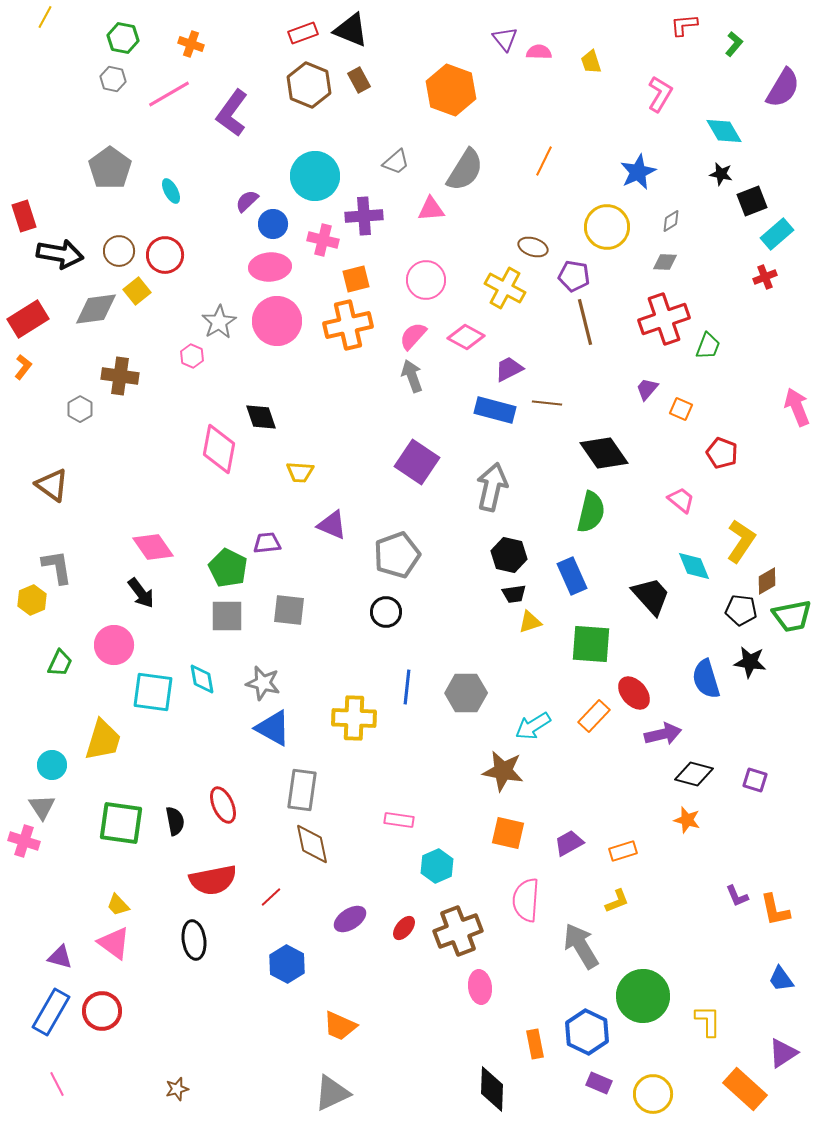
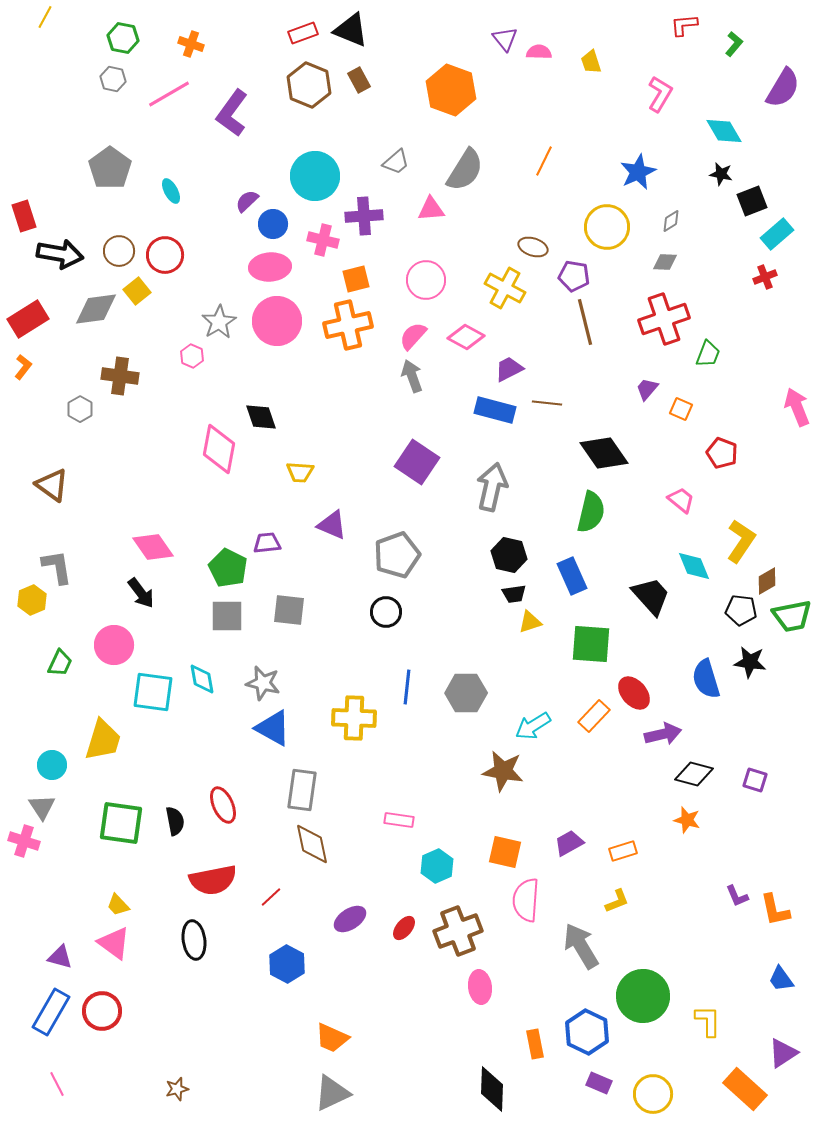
green trapezoid at (708, 346): moved 8 px down
orange square at (508, 833): moved 3 px left, 19 px down
orange trapezoid at (340, 1026): moved 8 px left, 12 px down
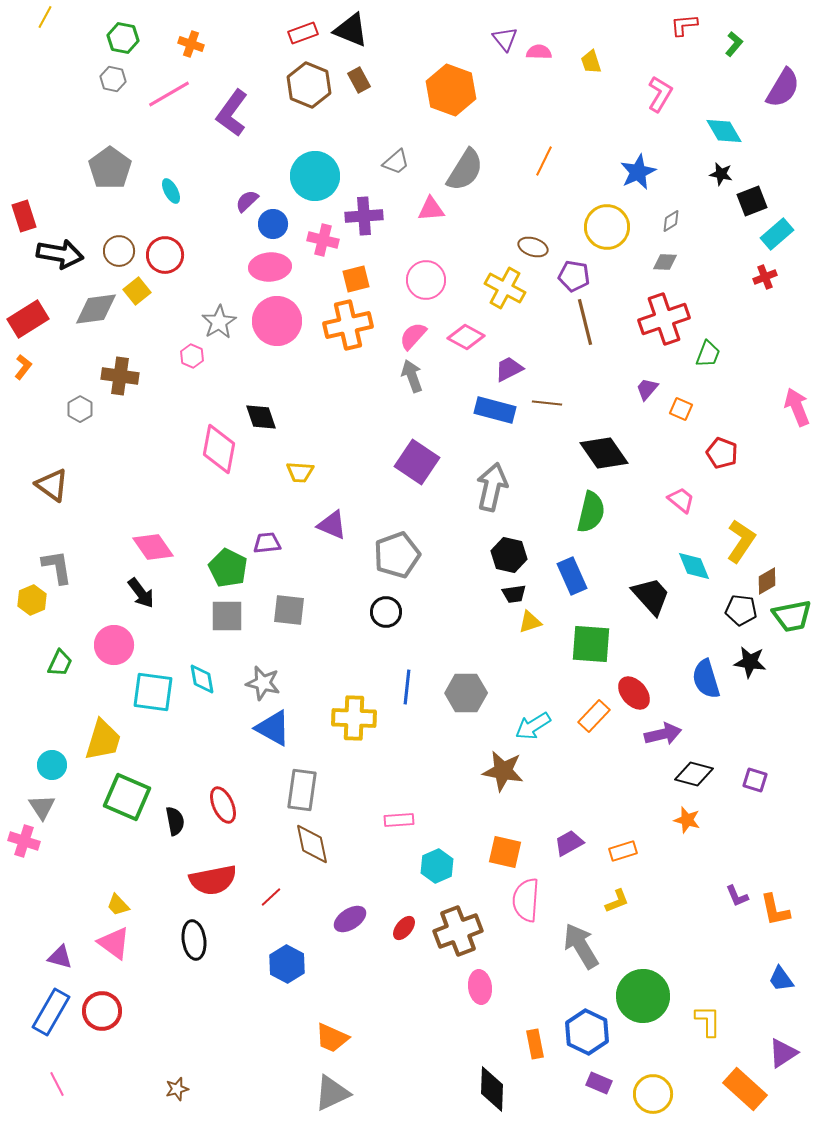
pink rectangle at (399, 820): rotated 12 degrees counterclockwise
green square at (121, 823): moved 6 px right, 26 px up; rotated 15 degrees clockwise
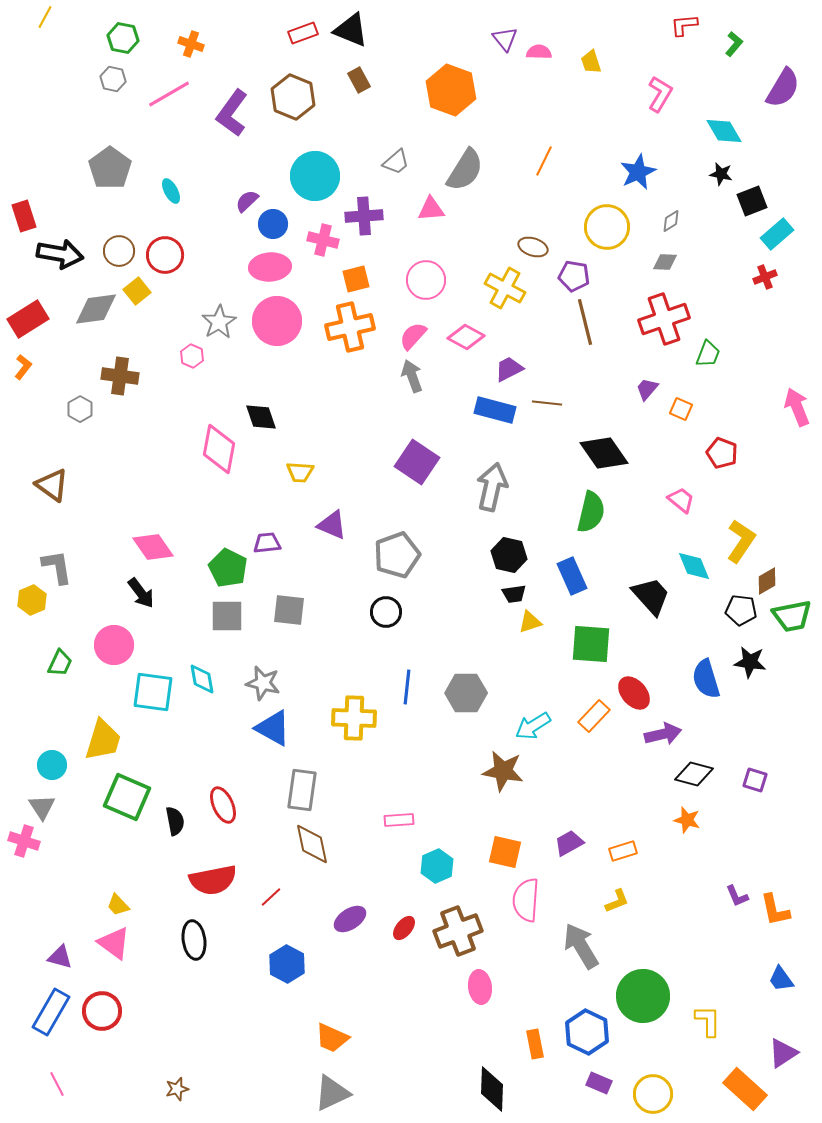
brown hexagon at (309, 85): moved 16 px left, 12 px down
orange cross at (348, 325): moved 2 px right, 2 px down
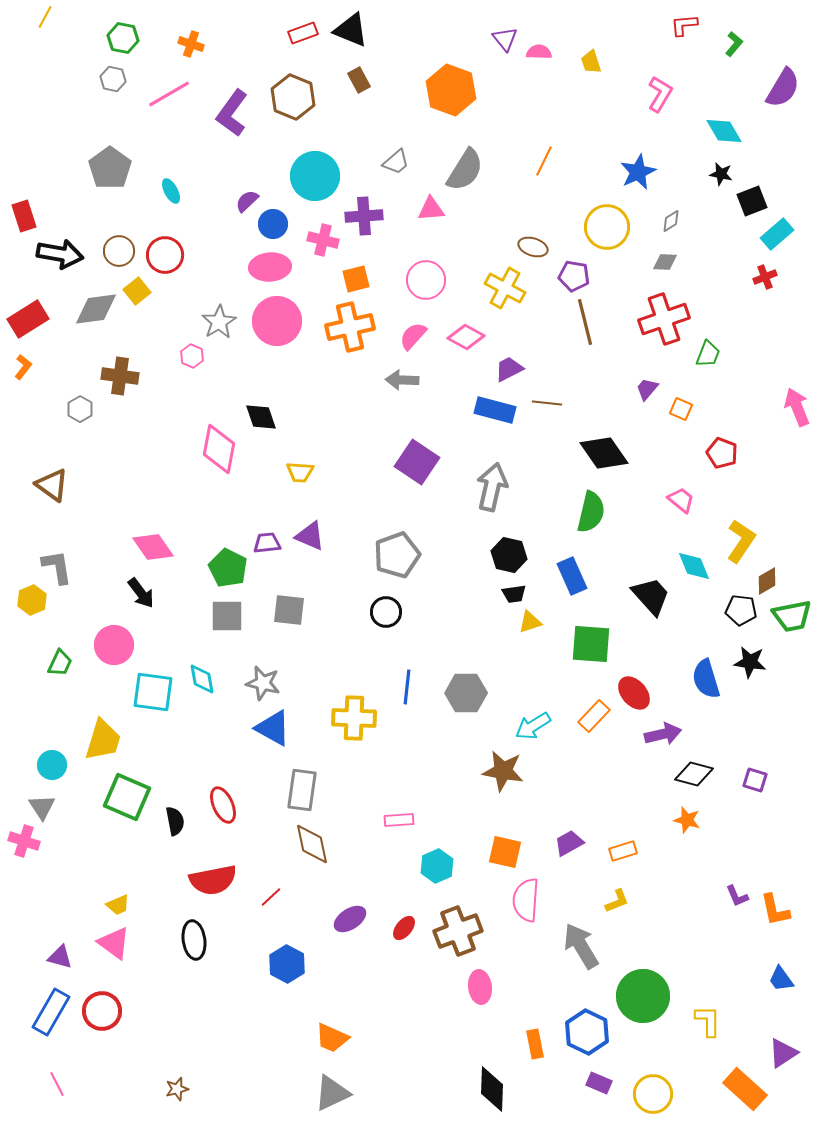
gray arrow at (412, 376): moved 10 px left, 4 px down; rotated 68 degrees counterclockwise
purple triangle at (332, 525): moved 22 px left, 11 px down
yellow trapezoid at (118, 905): rotated 70 degrees counterclockwise
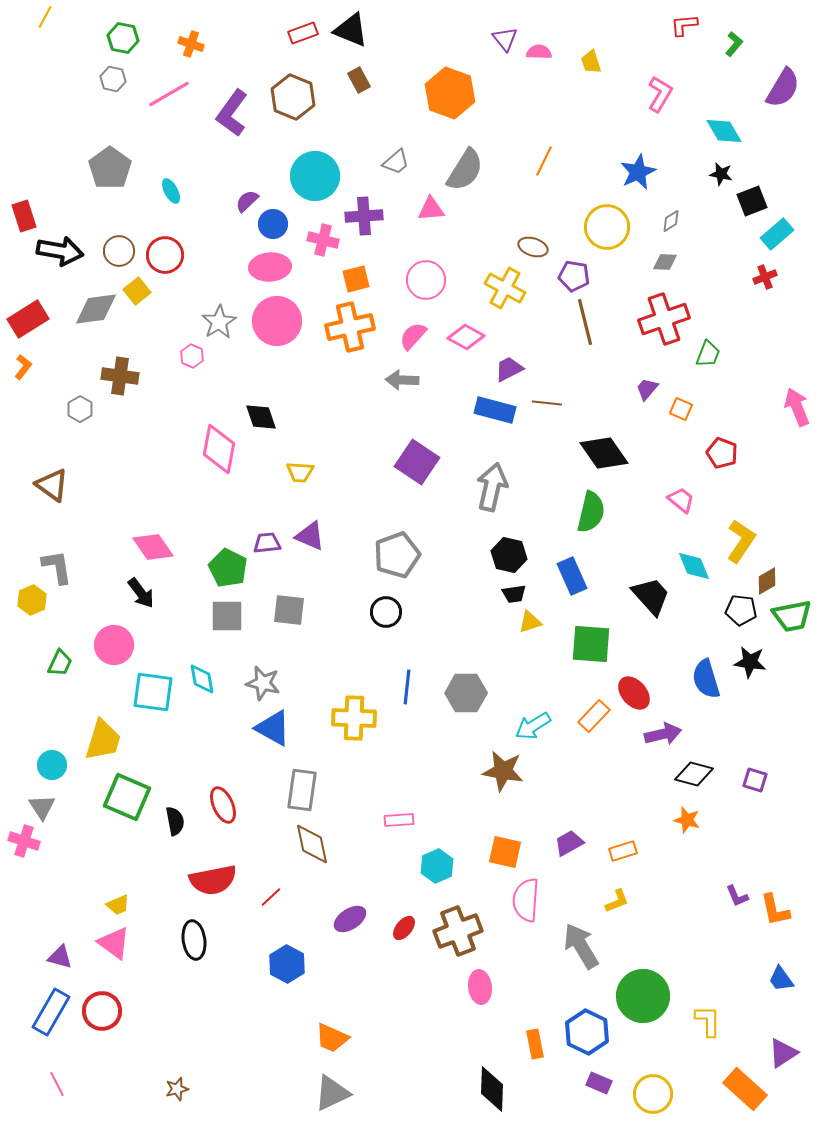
orange hexagon at (451, 90): moved 1 px left, 3 px down
black arrow at (60, 254): moved 3 px up
